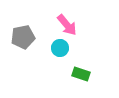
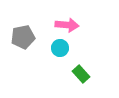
pink arrow: rotated 45 degrees counterclockwise
green rectangle: rotated 30 degrees clockwise
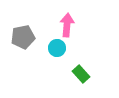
pink arrow: rotated 90 degrees counterclockwise
cyan circle: moved 3 px left
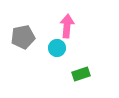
pink arrow: moved 1 px down
green rectangle: rotated 66 degrees counterclockwise
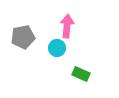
green rectangle: rotated 42 degrees clockwise
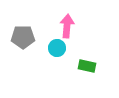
gray pentagon: rotated 10 degrees clockwise
green rectangle: moved 6 px right, 8 px up; rotated 12 degrees counterclockwise
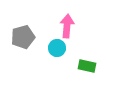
gray pentagon: rotated 15 degrees counterclockwise
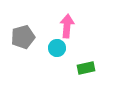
green rectangle: moved 1 px left, 2 px down; rotated 24 degrees counterclockwise
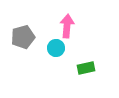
cyan circle: moved 1 px left
